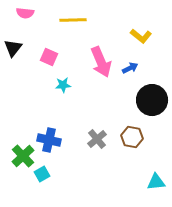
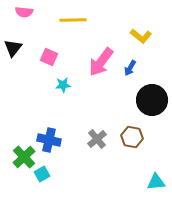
pink semicircle: moved 1 px left, 1 px up
pink arrow: rotated 60 degrees clockwise
blue arrow: rotated 147 degrees clockwise
green cross: moved 1 px right, 1 px down
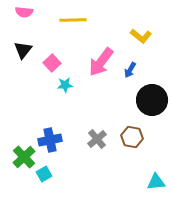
black triangle: moved 10 px right, 2 px down
pink square: moved 3 px right, 6 px down; rotated 24 degrees clockwise
blue arrow: moved 2 px down
cyan star: moved 2 px right
blue cross: moved 1 px right; rotated 25 degrees counterclockwise
cyan square: moved 2 px right
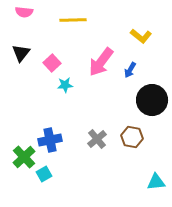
black triangle: moved 2 px left, 3 px down
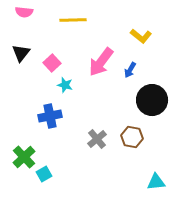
cyan star: rotated 21 degrees clockwise
blue cross: moved 24 px up
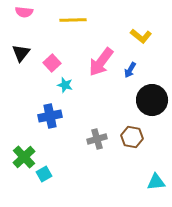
gray cross: rotated 24 degrees clockwise
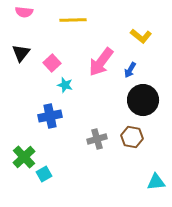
black circle: moved 9 px left
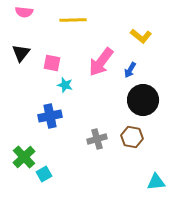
pink square: rotated 36 degrees counterclockwise
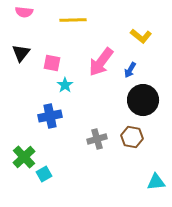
cyan star: rotated 21 degrees clockwise
